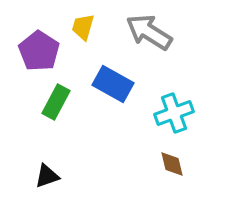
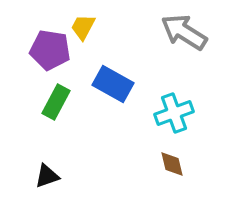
yellow trapezoid: rotated 12 degrees clockwise
gray arrow: moved 35 px right
purple pentagon: moved 11 px right, 1 px up; rotated 24 degrees counterclockwise
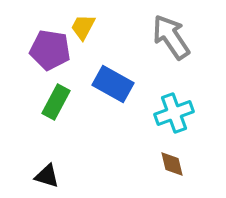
gray arrow: moved 13 px left, 5 px down; rotated 24 degrees clockwise
black triangle: rotated 36 degrees clockwise
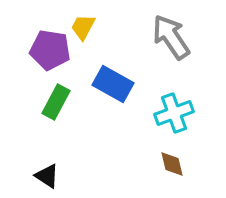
black triangle: rotated 16 degrees clockwise
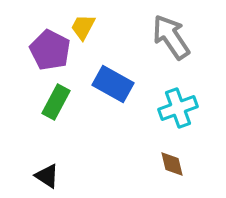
purple pentagon: rotated 18 degrees clockwise
cyan cross: moved 4 px right, 5 px up
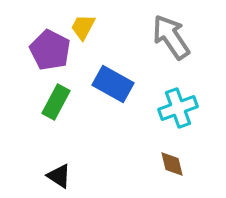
black triangle: moved 12 px right
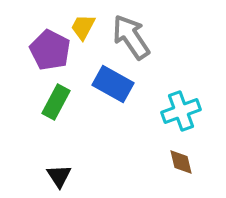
gray arrow: moved 40 px left
cyan cross: moved 3 px right, 3 px down
brown diamond: moved 9 px right, 2 px up
black triangle: rotated 24 degrees clockwise
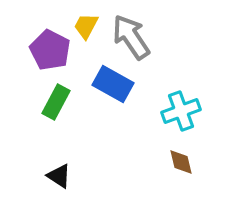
yellow trapezoid: moved 3 px right, 1 px up
black triangle: rotated 24 degrees counterclockwise
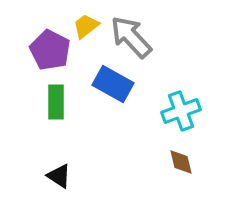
yellow trapezoid: rotated 24 degrees clockwise
gray arrow: rotated 9 degrees counterclockwise
green rectangle: rotated 28 degrees counterclockwise
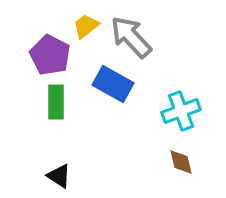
purple pentagon: moved 5 px down
